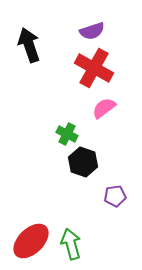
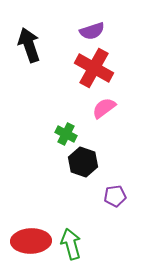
green cross: moved 1 px left
red ellipse: rotated 42 degrees clockwise
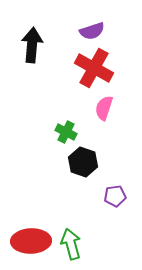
black arrow: moved 3 px right; rotated 24 degrees clockwise
pink semicircle: rotated 35 degrees counterclockwise
green cross: moved 2 px up
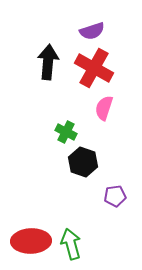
black arrow: moved 16 px right, 17 px down
